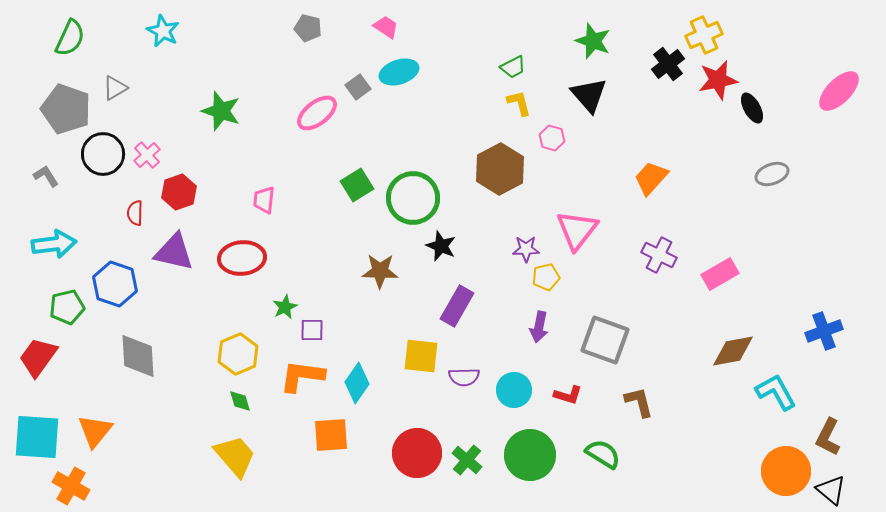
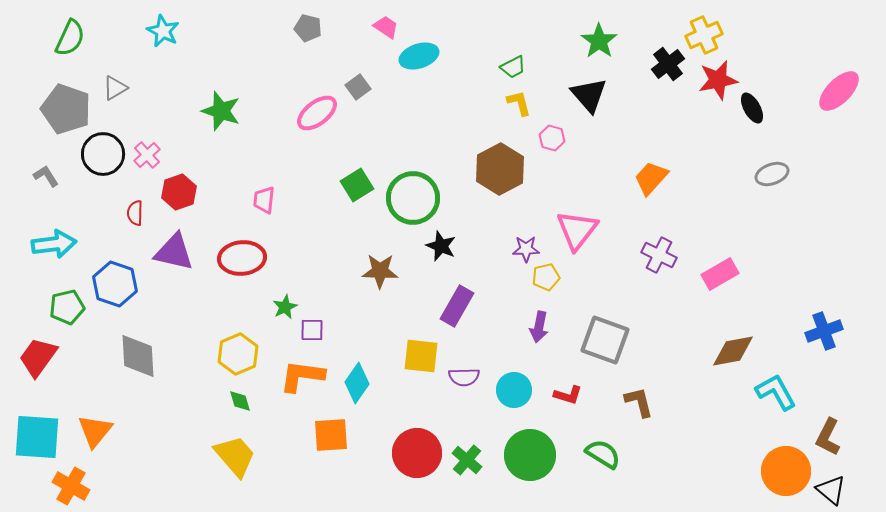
green star at (593, 41): moved 6 px right; rotated 15 degrees clockwise
cyan ellipse at (399, 72): moved 20 px right, 16 px up
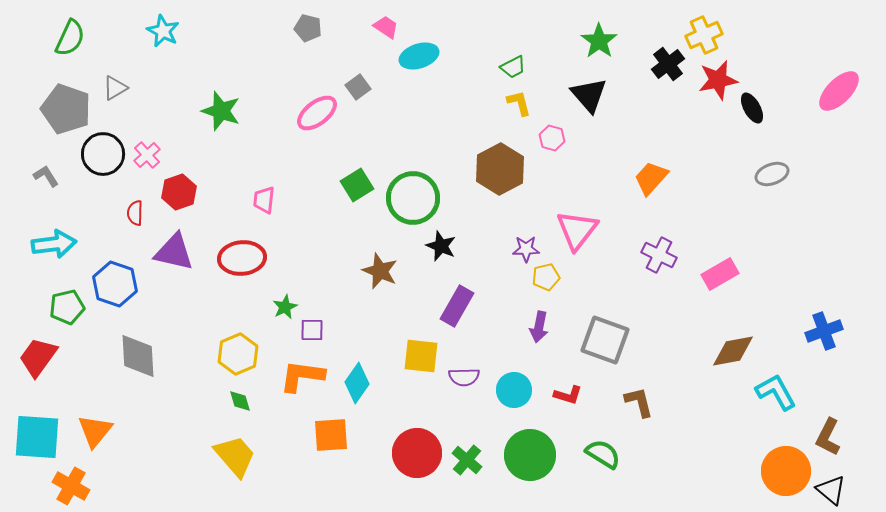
brown star at (380, 271): rotated 21 degrees clockwise
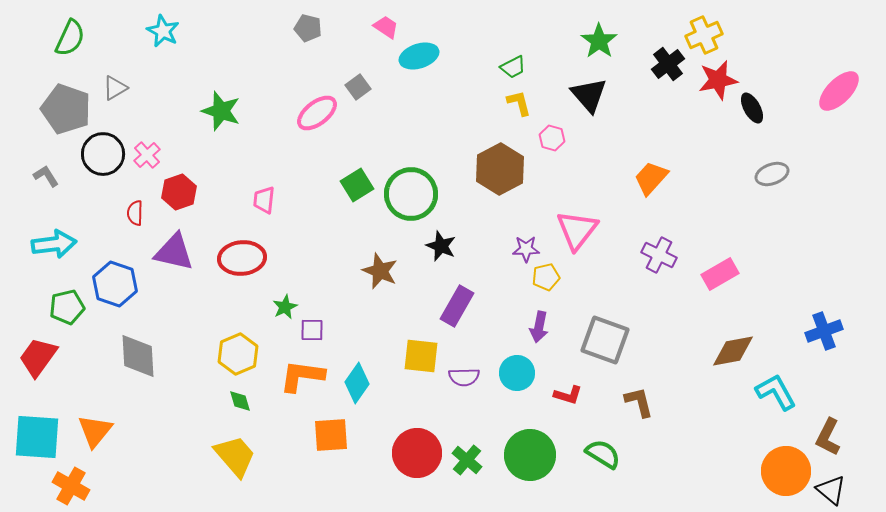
green circle at (413, 198): moved 2 px left, 4 px up
cyan circle at (514, 390): moved 3 px right, 17 px up
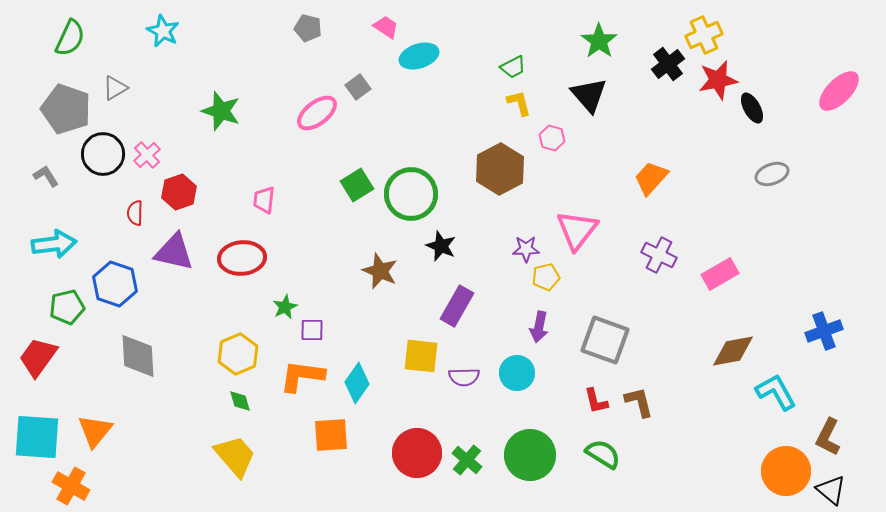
red L-shape at (568, 395): moved 28 px right, 6 px down; rotated 60 degrees clockwise
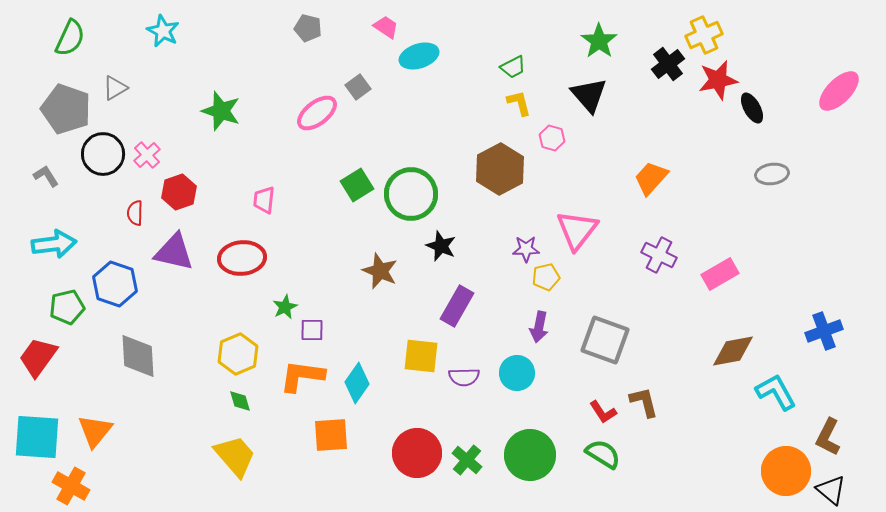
gray ellipse at (772, 174): rotated 12 degrees clockwise
red L-shape at (596, 401): moved 7 px right, 11 px down; rotated 20 degrees counterclockwise
brown L-shape at (639, 402): moved 5 px right
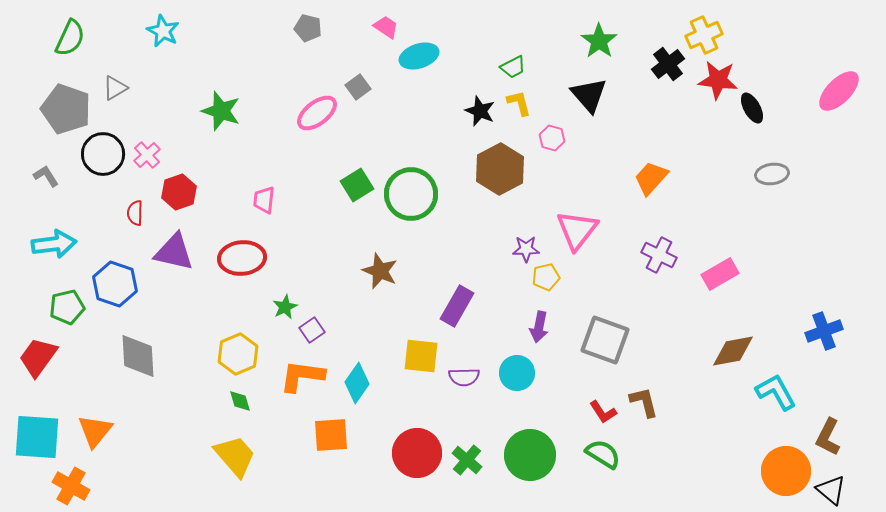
red star at (718, 80): rotated 18 degrees clockwise
black star at (441, 246): moved 39 px right, 135 px up
purple square at (312, 330): rotated 35 degrees counterclockwise
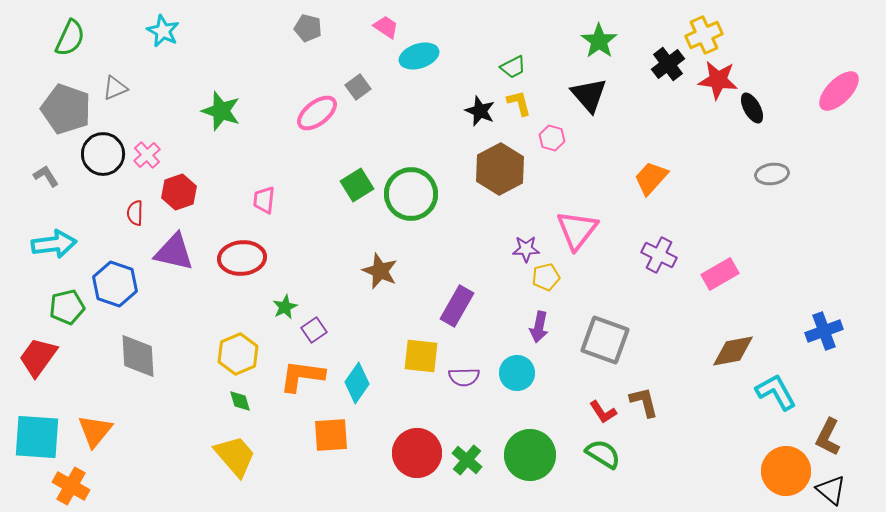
gray triangle at (115, 88): rotated 8 degrees clockwise
purple square at (312, 330): moved 2 px right
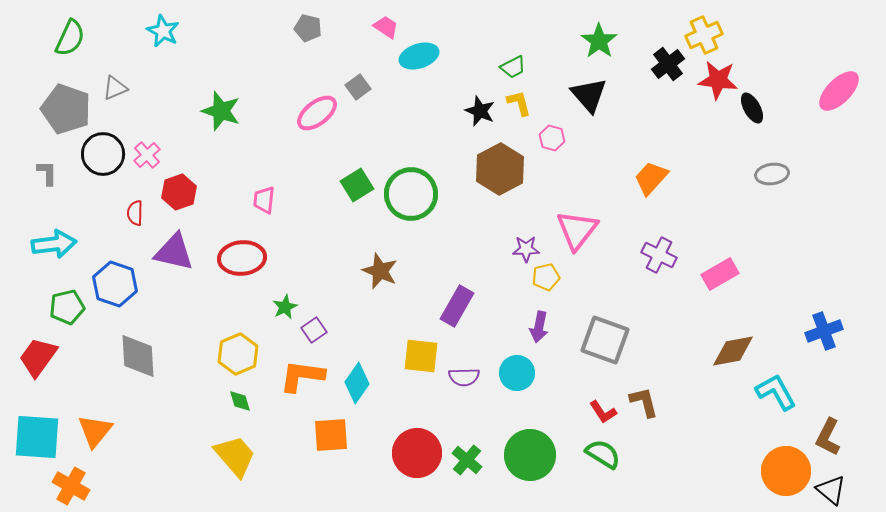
gray L-shape at (46, 176): moved 1 px right, 3 px up; rotated 32 degrees clockwise
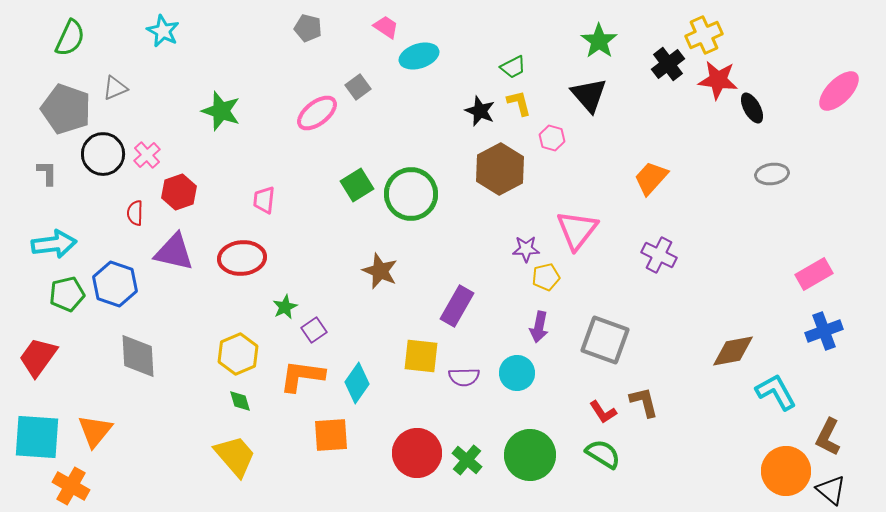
pink rectangle at (720, 274): moved 94 px right
green pentagon at (67, 307): moved 13 px up
